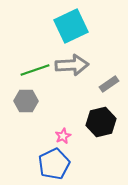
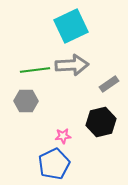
green line: rotated 12 degrees clockwise
pink star: rotated 21 degrees clockwise
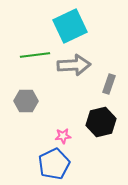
cyan square: moved 1 px left
gray arrow: moved 2 px right
green line: moved 15 px up
gray rectangle: rotated 36 degrees counterclockwise
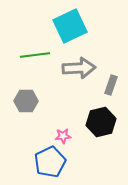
gray arrow: moved 5 px right, 3 px down
gray rectangle: moved 2 px right, 1 px down
blue pentagon: moved 4 px left, 2 px up
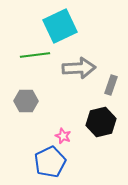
cyan square: moved 10 px left
pink star: rotated 28 degrees clockwise
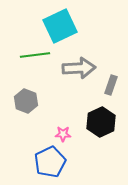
gray hexagon: rotated 20 degrees clockwise
black hexagon: rotated 12 degrees counterclockwise
pink star: moved 2 px up; rotated 21 degrees counterclockwise
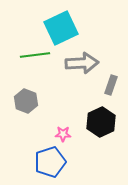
cyan square: moved 1 px right, 2 px down
gray arrow: moved 3 px right, 5 px up
blue pentagon: rotated 8 degrees clockwise
